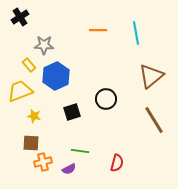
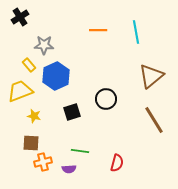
cyan line: moved 1 px up
purple semicircle: rotated 24 degrees clockwise
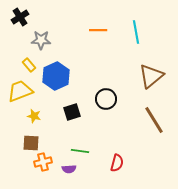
gray star: moved 3 px left, 5 px up
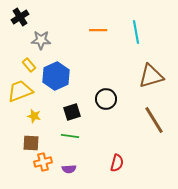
brown triangle: rotated 24 degrees clockwise
green line: moved 10 px left, 15 px up
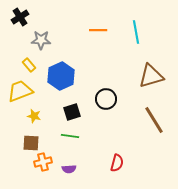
blue hexagon: moved 5 px right
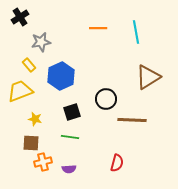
orange line: moved 2 px up
gray star: moved 2 px down; rotated 12 degrees counterclockwise
brown triangle: moved 3 px left, 1 px down; rotated 16 degrees counterclockwise
yellow star: moved 1 px right, 3 px down
brown line: moved 22 px left; rotated 56 degrees counterclockwise
green line: moved 1 px down
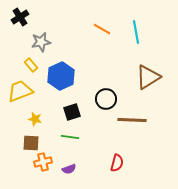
orange line: moved 4 px right, 1 px down; rotated 30 degrees clockwise
yellow rectangle: moved 2 px right
purple semicircle: rotated 16 degrees counterclockwise
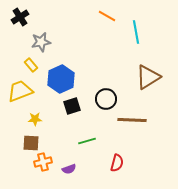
orange line: moved 5 px right, 13 px up
blue hexagon: moved 3 px down
black square: moved 6 px up
yellow star: rotated 16 degrees counterclockwise
green line: moved 17 px right, 4 px down; rotated 24 degrees counterclockwise
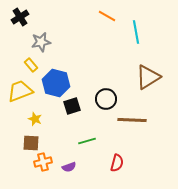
blue hexagon: moved 5 px left, 4 px down; rotated 20 degrees counterclockwise
yellow star: rotated 24 degrees clockwise
purple semicircle: moved 2 px up
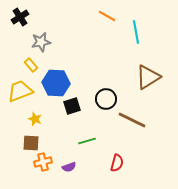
blue hexagon: rotated 12 degrees counterclockwise
brown line: rotated 24 degrees clockwise
